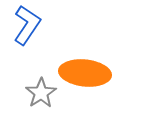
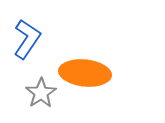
blue L-shape: moved 14 px down
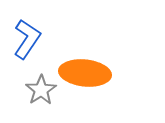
gray star: moved 3 px up
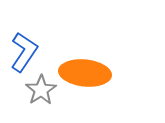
blue L-shape: moved 3 px left, 13 px down
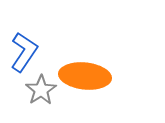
orange ellipse: moved 3 px down
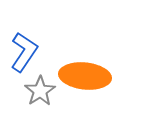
gray star: moved 1 px left, 1 px down
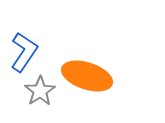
orange ellipse: moved 2 px right; rotated 12 degrees clockwise
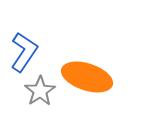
orange ellipse: moved 1 px down
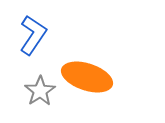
blue L-shape: moved 9 px right, 17 px up
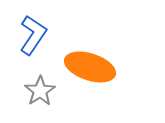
orange ellipse: moved 3 px right, 10 px up
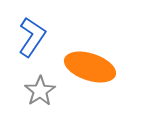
blue L-shape: moved 1 px left, 2 px down
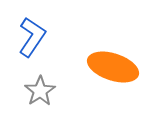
orange ellipse: moved 23 px right
